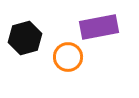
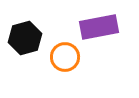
orange circle: moved 3 px left
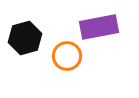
orange circle: moved 2 px right, 1 px up
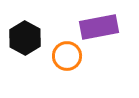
black hexagon: rotated 16 degrees counterclockwise
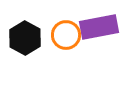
orange circle: moved 1 px left, 21 px up
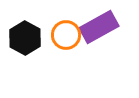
purple rectangle: rotated 18 degrees counterclockwise
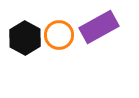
orange circle: moved 7 px left
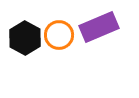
purple rectangle: rotated 6 degrees clockwise
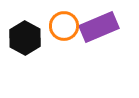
orange circle: moved 5 px right, 9 px up
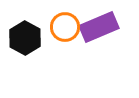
orange circle: moved 1 px right, 1 px down
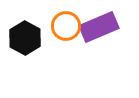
orange circle: moved 1 px right, 1 px up
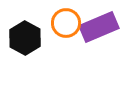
orange circle: moved 3 px up
